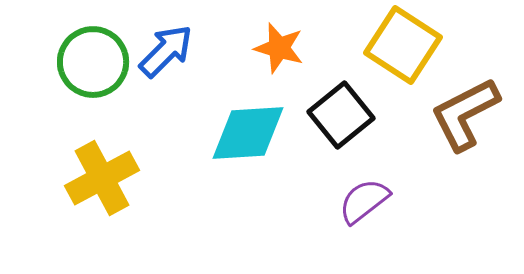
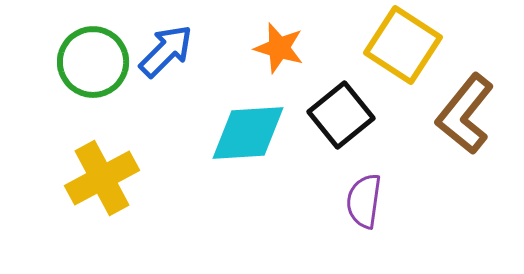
brown L-shape: rotated 24 degrees counterclockwise
purple semicircle: rotated 44 degrees counterclockwise
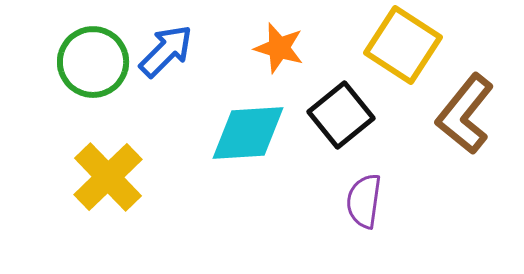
yellow cross: moved 6 px right, 1 px up; rotated 16 degrees counterclockwise
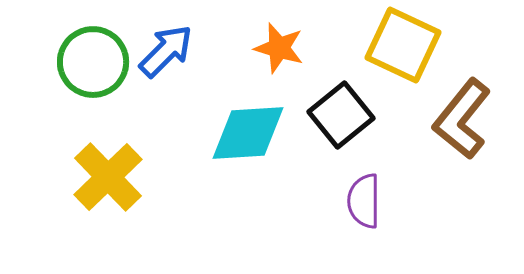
yellow square: rotated 8 degrees counterclockwise
brown L-shape: moved 3 px left, 5 px down
purple semicircle: rotated 8 degrees counterclockwise
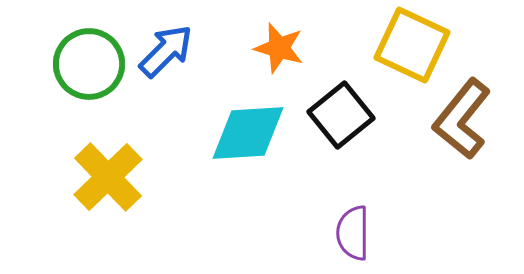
yellow square: moved 9 px right
green circle: moved 4 px left, 2 px down
purple semicircle: moved 11 px left, 32 px down
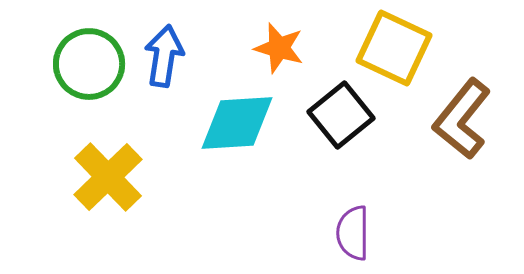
yellow square: moved 18 px left, 3 px down
blue arrow: moved 2 px left, 5 px down; rotated 36 degrees counterclockwise
cyan diamond: moved 11 px left, 10 px up
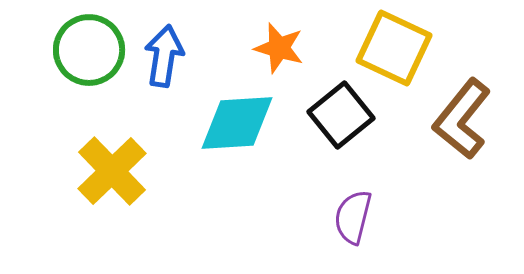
green circle: moved 14 px up
yellow cross: moved 4 px right, 6 px up
purple semicircle: moved 16 px up; rotated 14 degrees clockwise
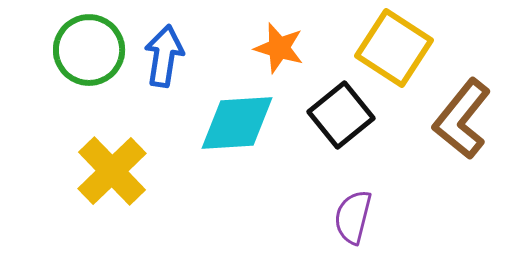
yellow square: rotated 8 degrees clockwise
